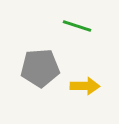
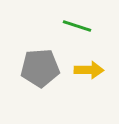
yellow arrow: moved 4 px right, 16 px up
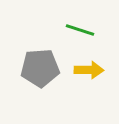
green line: moved 3 px right, 4 px down
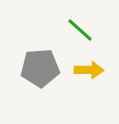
green line: rotated 24 degrees clockwise
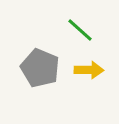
gray pentagon: rotated 27 degrees clockwise
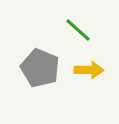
green line: moved 2 px left
